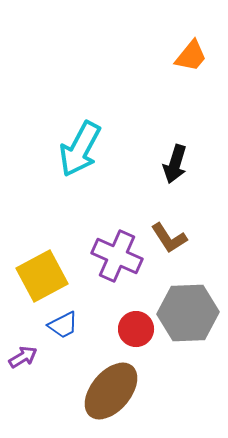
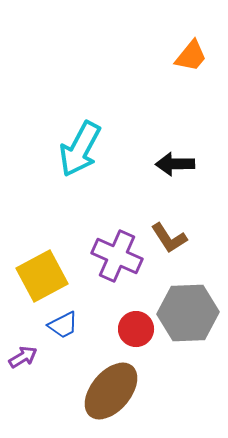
black arrow: rotated 72 degrees clockwise
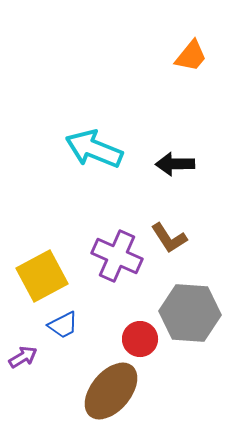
cyan arrow: moved 14 px right; rotated 84 degrees clockwise
gray hexagon: moved 2 px right; rotated 6 degrees clockwise
red circle: moved 4 px right, 10 px down
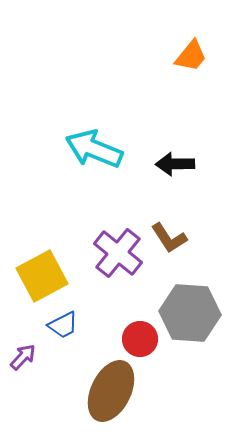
purple cross: moved 1 px right, 3 px up; rotated 15 degrees clockwise
purple arrow: rotated 16 degrees counterclockwise
brown ellipse: rotated 14 degrees counterclockwise
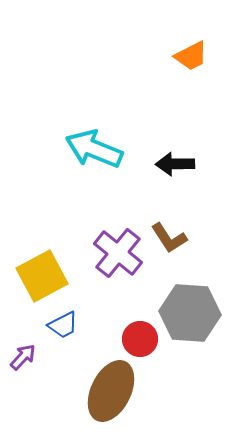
orange trapezoid: rotated 24 degrees clockwise
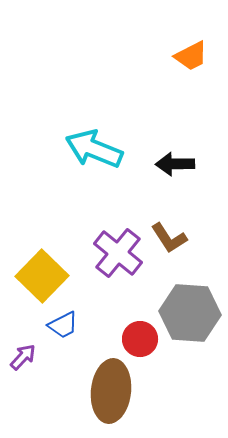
yellow square: rotated 18 degrees counterclockwise
brown ellipse: rotated 20 degrees counterclockwise
